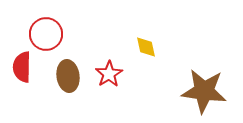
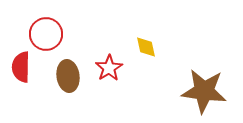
red semicircle: moved 1 px left
red star: moved 6 px up
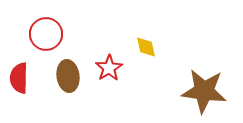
red semicircle: moved 2 px left, 11 px down
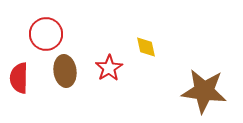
brown ellipse: moved 3 px left, 5 px up
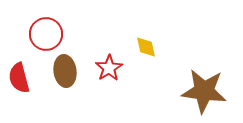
red semicircle: rotated 16 degrees counterclockwise
